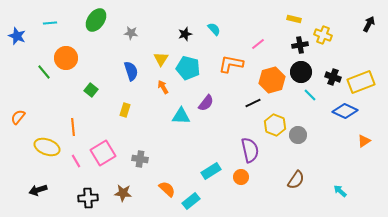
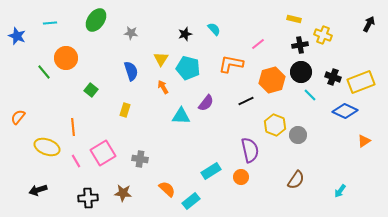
black line at (253, 103): moved 7 px left, 2 px up
cyan arrow at (340, 191): rotated 96 degrees counterclockwise
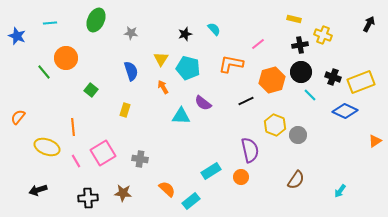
green ellipse at (96, 20): rotated 10 degrees counterclockwise
purple semicircle at (206, 103): moved 3 px left; rotated 90 degrees clockwise
orange triangle at (364, 141): moved 11 px right
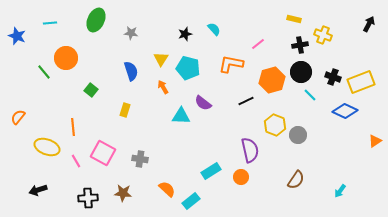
pink square at (103, 153): rotated 30 degrees counterclockwise
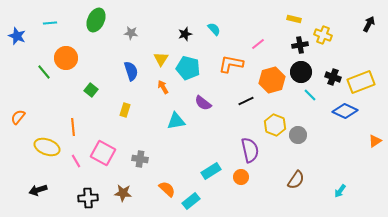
cyan triangle at (181, 116): moved 5 px left, 5 px down; rotated 12 degrees counterclockwise
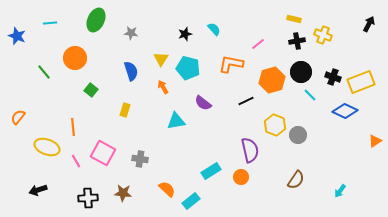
black cross at (300, 45): moved 3 px left, 4 px up
orange circle at (66, 58): moved 9 px right
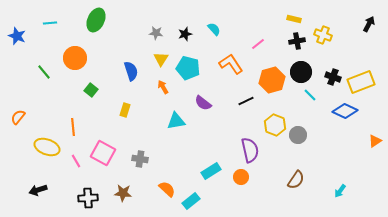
gray star at (131, 33): moved 25 px right
orange L-shape at (231, 64): rotated 45 degrees clockwise
